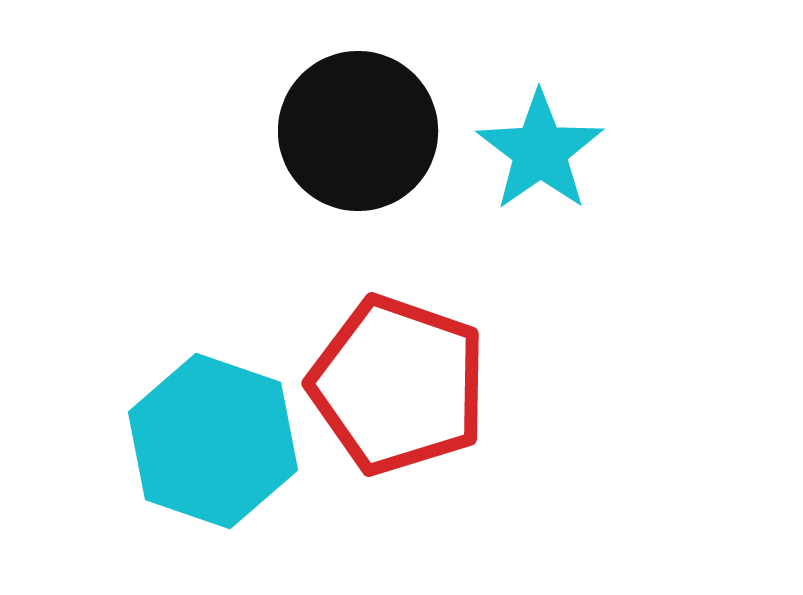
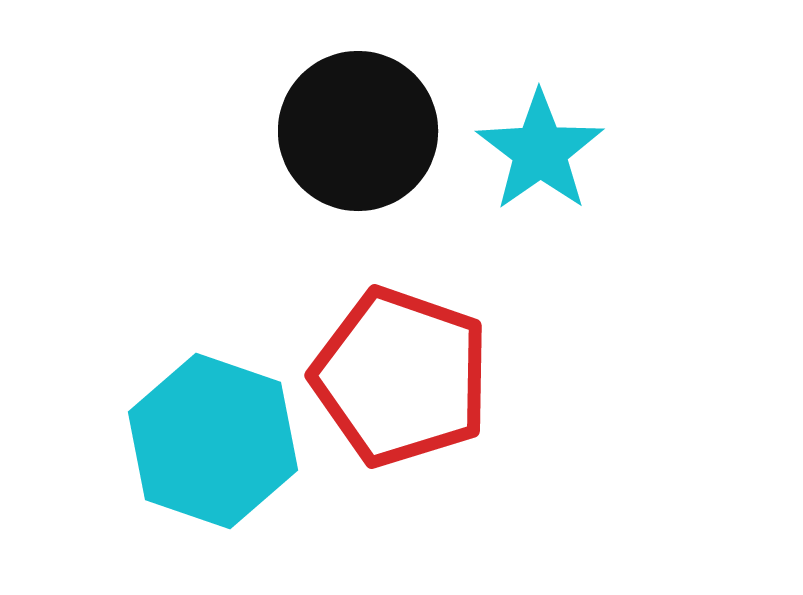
red pentagon: moved 3 px right, 8 px up
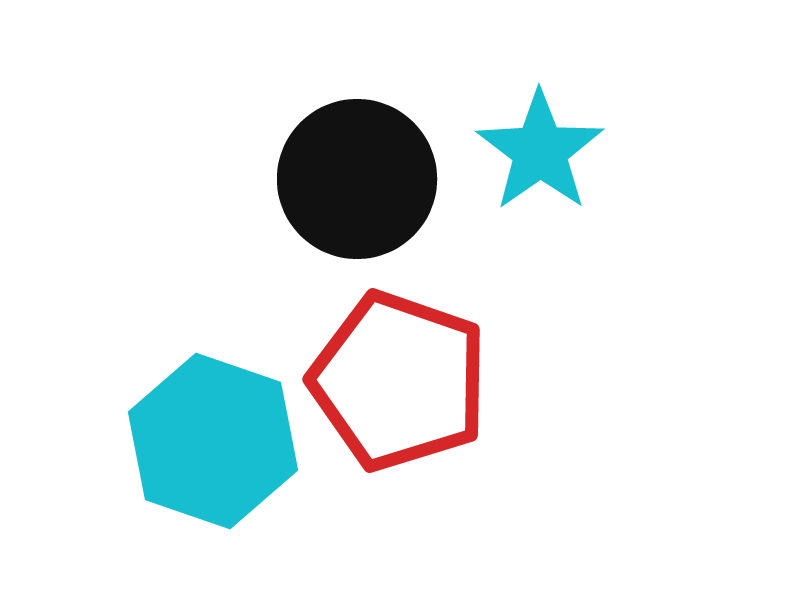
black circle: moved 1 px left, 48 px down
red pentagon: moved 2 px left, 4 px down
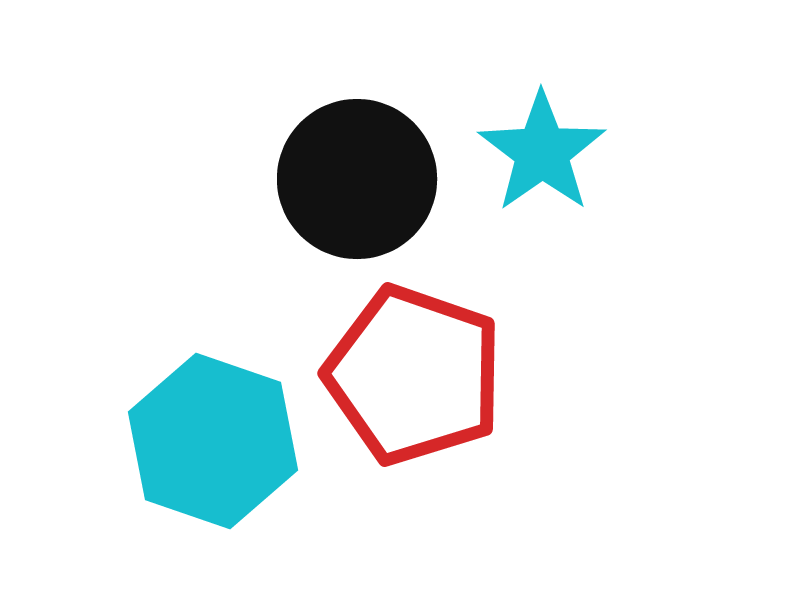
cyan star: moved 2 px right, 1 px down
red pentagon: moved 15 px right, 6 px up
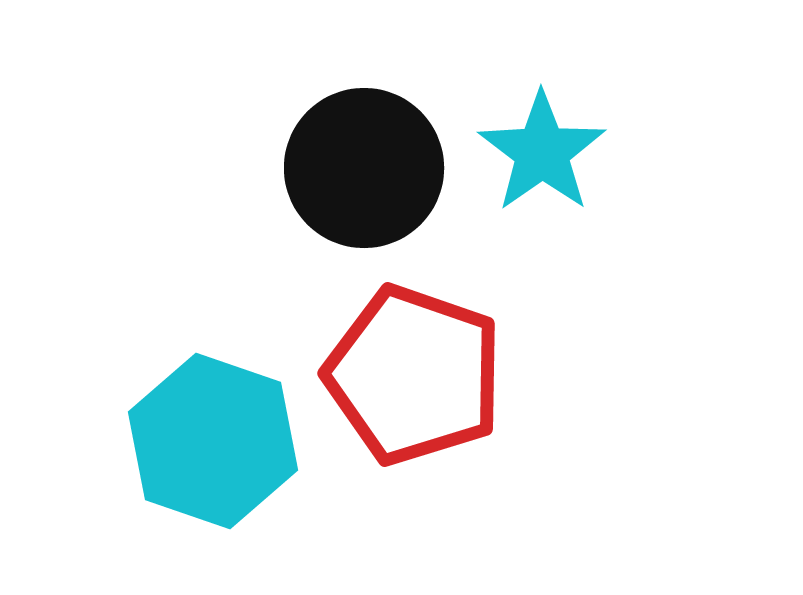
black circle: moved 7 px right, 11 px up
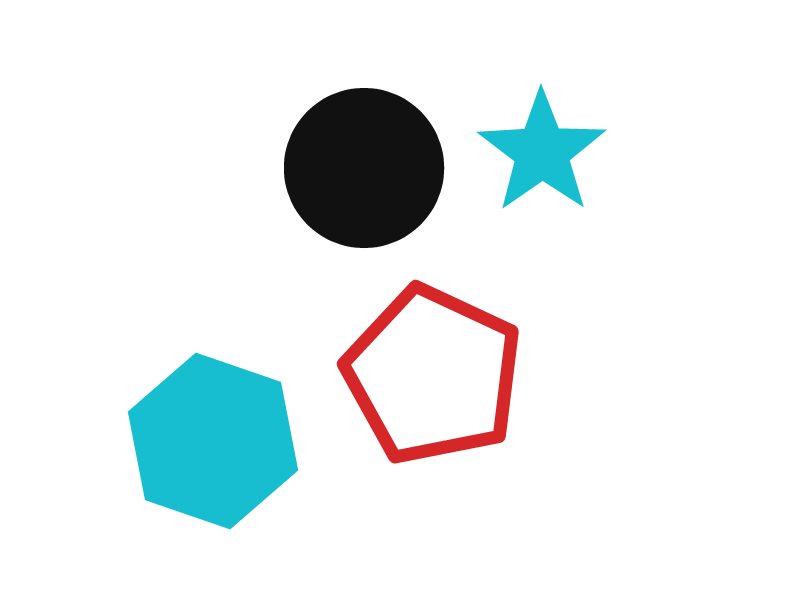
red pentagon: moved 19 px right; rotated 6 degrees clockwise
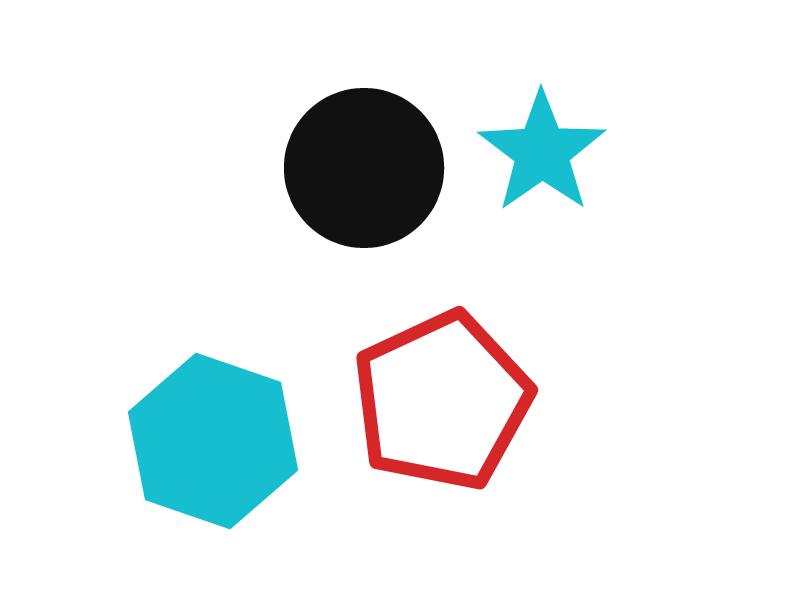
red pentagon: moved 9 px right, 26 px down; rotated 22 degrees clockwise
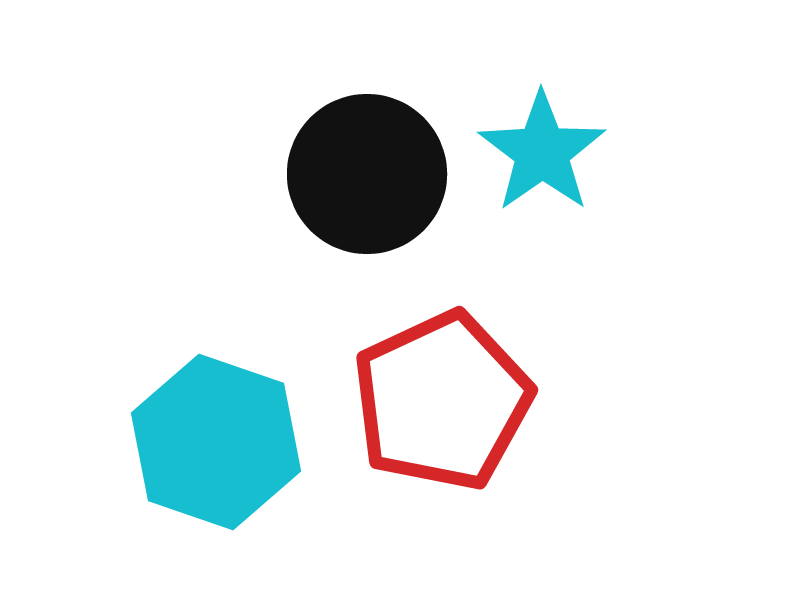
black circle: moved 3 px right, 6 px down
cyan hexagon: moved 3 px right, 1 px down
